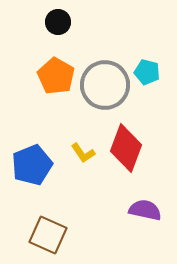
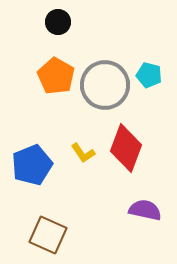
cyan pentagon: moved 2 px right, 3 px down
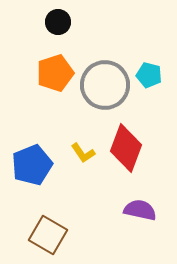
orange pentagon: moved 1 px left, 3 px up; rotated 24 degrees clockwise
purple semicircle: moved 5 px left
brown square: rotated 6 degrees clockwise
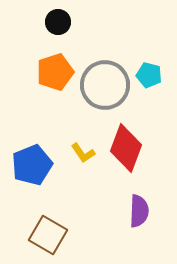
orange pentagon: moved 1 px up
purple semicircle: moved 1 px left, 1 px down; rotated 80 degrees clockwise
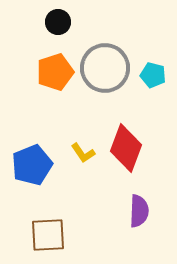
cyan pentagon: moved 4 px right
gray circle: moved 17 px up
brown square: rotated 33 degrees counterclockwise
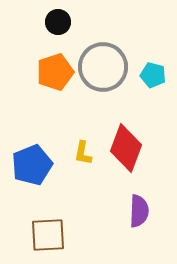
gray circle: moved 2 px left, 1 px up
yellow L-shape: rotated 45 degrees clockwise
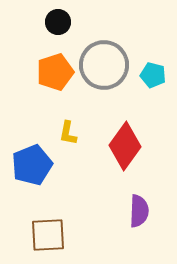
gray circle: moved 1 px right, 2 px up
red diamond: moved 1 px left, 2 px up; rotated 15 degrees clockwise
yellow L-shape: moved 15 px left, 20 px up
